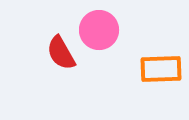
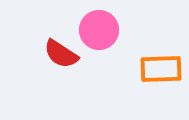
red semicircle: moved 1 px down; rotated 27 degrees counterclockwise
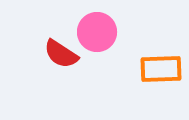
pink circle: moved 2 px left, 2 px down
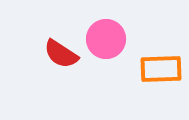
pink circle: moved 9 px right, 7 px down
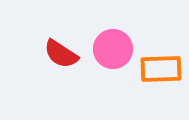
pink circle: moved 7 px right, 10 px down
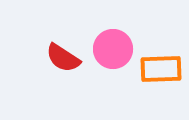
red semicircle: moved 2 px right, 4 px down
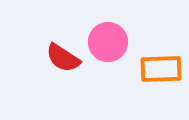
pink circle: moved 5 px left, 7 px up
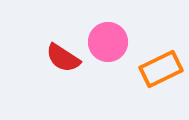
orange rectangle: rotated 24 degrees counterclockwise
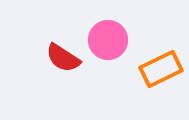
pink circle: moved 2 px up
